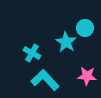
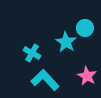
pink star: rotated 24 degrees clockwise
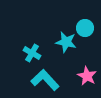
cyan star: rotated 20 degrees counterclockwise
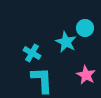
cyan star: rotated 15 degrees clockwise
pink star: moved 1 px left, 1 px up
cyan L-shape: moved 3 px left; rotated 40 degrees clockwise
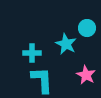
cyan circle: moved 2 px right
cyan star: moved 2 px down
cyan cross: rotated 30 degrees counterclockwise
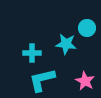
cyan star: rotated 20 degrees counterclockwise
pink star: moved 1 px left, 6 px down
cyan L-shape: rotated 100 degrees counterclockwise
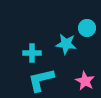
cyan L-shape: moved 1 px left
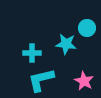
pink star: moved 1 px left
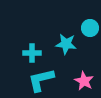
cyan circle: moved 3 px right
